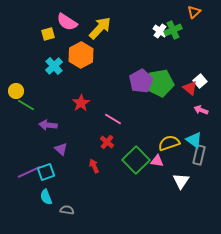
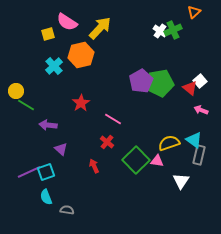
orange hexagon: rotated 15 degrees clockwise
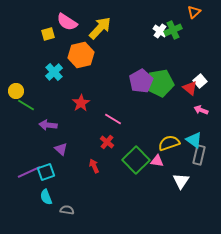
cyan cross: moved 6 px down
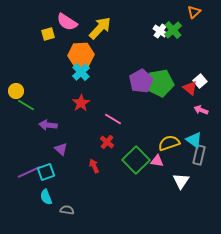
green cross: rotated 18 degrees counterclockwise
orange hexagon: rotated 10 degrees clockwise
cyan cross: moved 27 px right
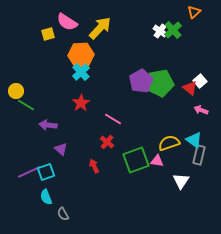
green square: rotated 24 degrees clockwise
gray semicircle: moved 4 px left, 4 px down; rotated 128 degrees counterclockwise
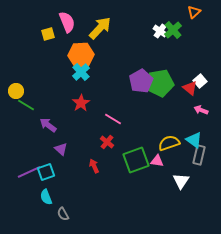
pink semicircle: rotated 145 degrees counterclockwise
purple arrow: rotated 30 degrees clockwise
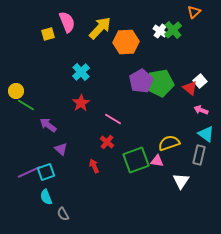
orange hexagon: moved 45 px right, 13 px up
cyan triangle: moved 12 px right, 6 px up
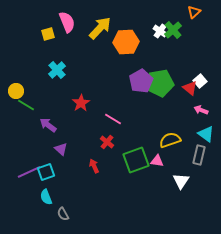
cyan cross: moved 24 px left, 2 px up
yellow semicircle: moved 1 px right, 3 px up
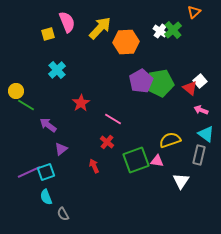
purple triangle: rotated 40 degrees clockwise
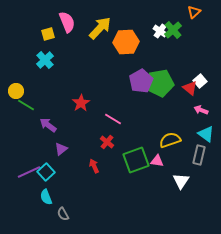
cyan cross: moved 12 px left, 10 px up
cyan square: rotated 24 degrees counterclockwise
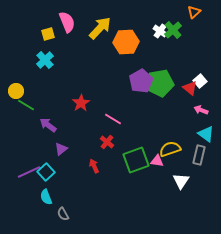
yellow semicircle: moved 9 px down
